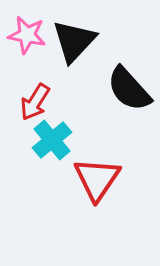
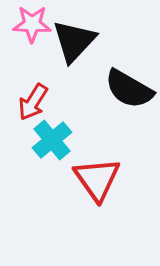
pink star: moved 5 px right, 11 px up; rotated 9 degrees counterclockwise
black semicircle: rotated 18 degrees counterclockwise
red arrow: moved 2 px left
red triangle: rotated 9 degrees counterclockwise
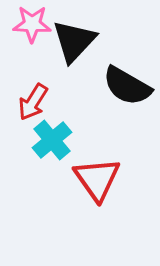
black semicircle: moved 2 px left, 3 px up
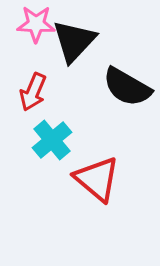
pink star: moved 4 px right
black semicircle: moved 1 px down
red arrow: moved 10 px up; rotated 9 degrees counterclockwise
red triangle: rotated 15 degrees counterclockwise
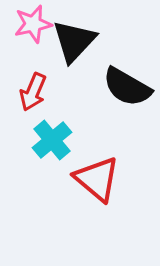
pink star: moved 3 px left; rotated 15 degrees counterclockwise
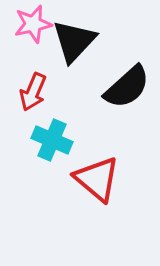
black semicircle: rotated 72 degrees counterclockwise
cyan cross: rotated 27 degrees counterclockwise
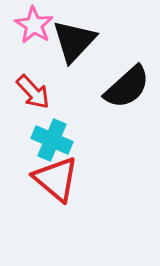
pink star: moved 1 px right, 1 px down; rotated 27 degrees counterclockwise
red arrow: rotated 66 degrees counterclockwise
red triangle: moved 41 px left
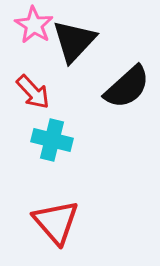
cyan cross: rotated 9 degrees counterclockwise
red triangle: moved 43 px down; rotated 9 degrees clockwise
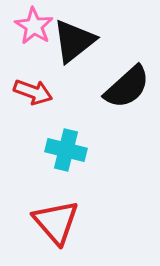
pink star: moved 1 px down
black triangle: rotated 9 degrees clockwise
red arrow: rotated 27 degrees counterclockwise
cyan cross: moved 14 px right, 10 px down
